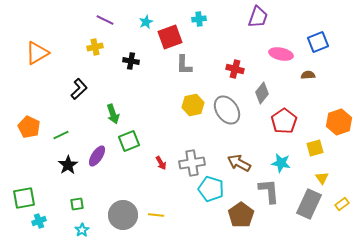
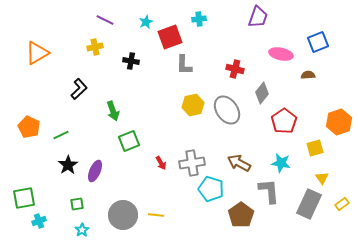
green arrow at (113, 114): moved 3 px up
purple ellipse at (97, 156): moved 2 px left, 15 px down; rotated 10 degrees counterclockwise
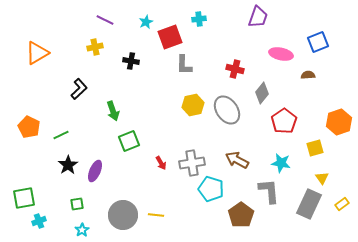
brown arrow at (239, 163): moved 2 px left, 3 px up
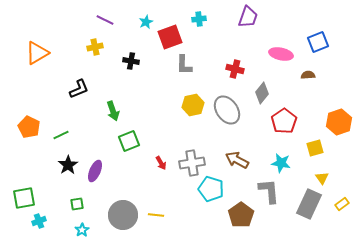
purple trapezoid at (258, 17): moved 10 px left
black L-shape at (79, 89): rotated 20 degrees clockwise
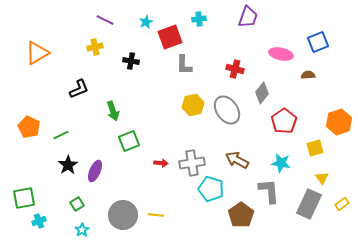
red arrow at (161, 163): rotated 56 degrees counterclockwise
green square at (77, 204): rotated 24 degrees counterclockwise
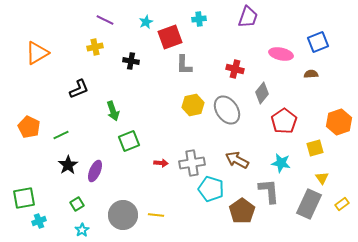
brown semicircle at (308, 75): moved 3 px right, 1 px up
brown pentagon at (241, 215): moved 1 px right, 4 px up
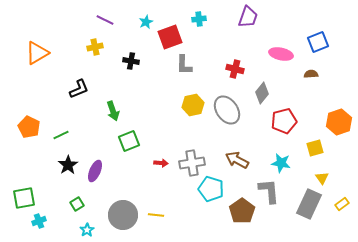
red pentagon at (284, 121): rotated 20 degrees clockwise
cyan star at (82, 230): moved 5 px right
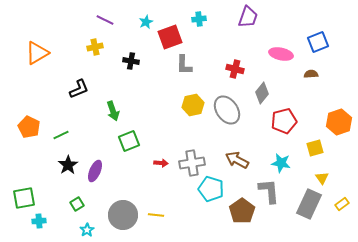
cyan cross at (39, 221): rotated 16 degrees clockwise
